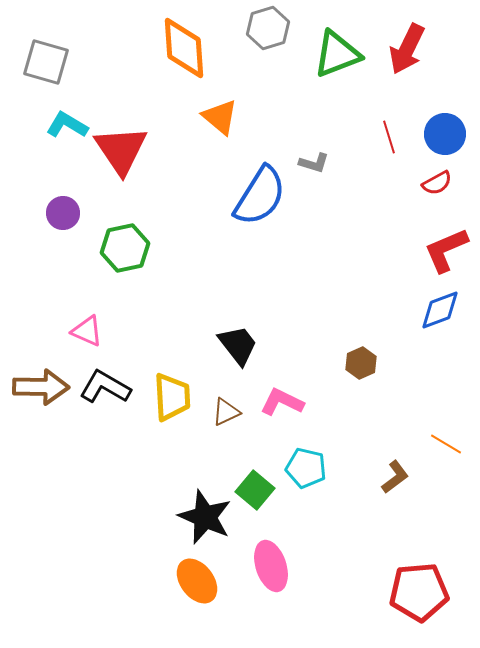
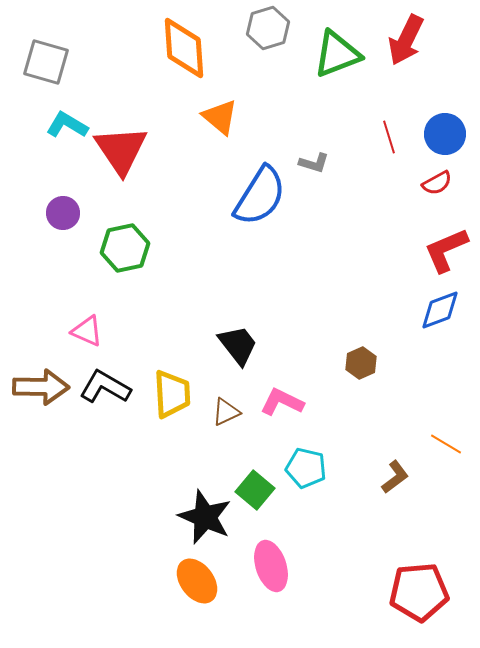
red arrow: moved 1 px left, 9 px up
yellow trapezoid: moved 3 px up
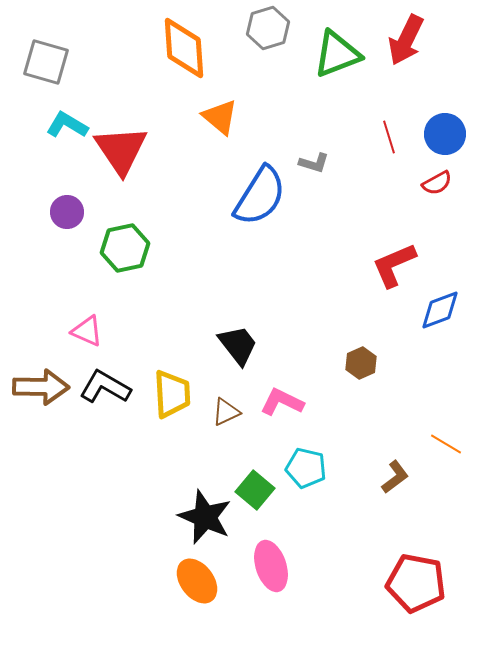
purple circle: moved 4 px right, 1 px up
red L-shape: moved 52 px left, 15 px down
red pentagon: moved 3 px left, 9 px up; rotated 16 degrees clockwise
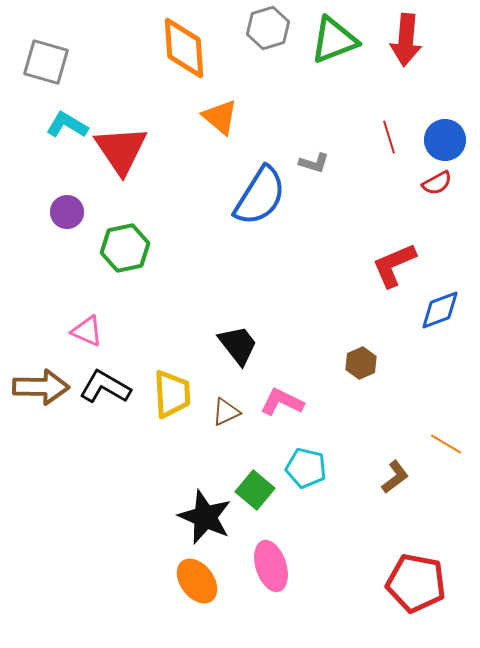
red arrow: rotated 21 degrees counterclockwise
green triangle: moved 3 px left, 14 px up
blue circle: moved 6 px down
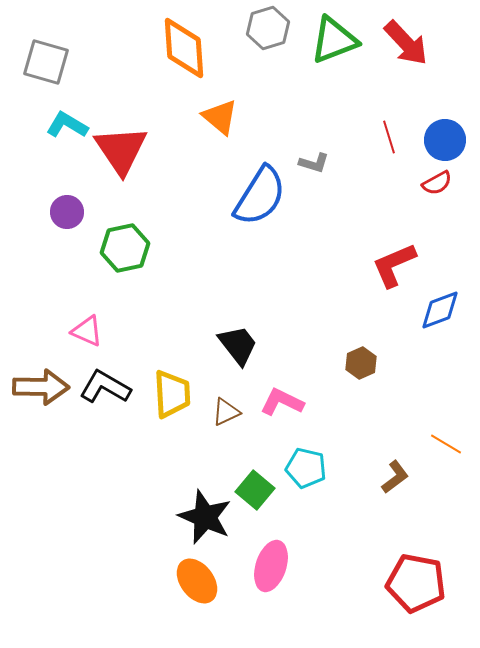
red arrow: moved 3 px down; rotated 48 degrees counterclockwise
pink ellipse: rotated 36 degrees clockwise
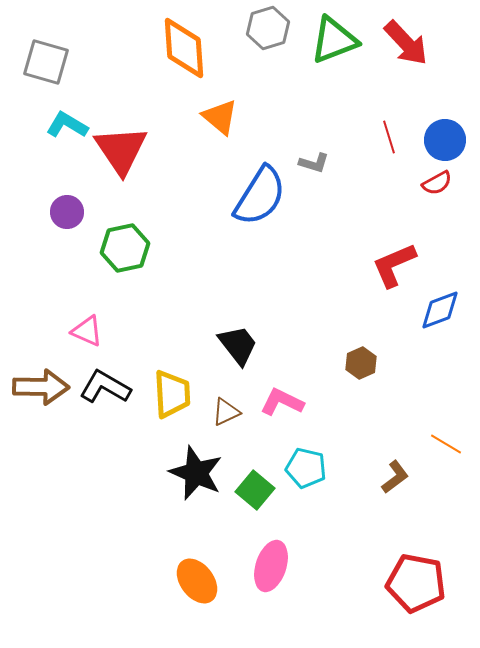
black star: moved 9 px left, 44 px up
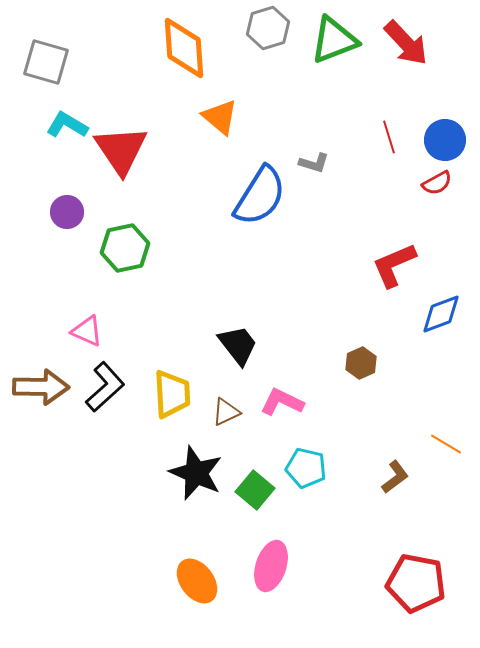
blue diamond: moved 1 px right, 4 px down
black L-shape: rotated 108 degrees clockwise
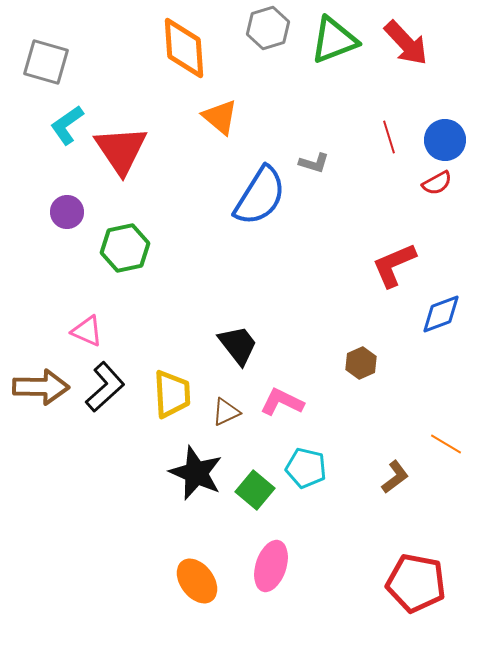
cyan L-shape: rotated 66 degrees counterclockwise
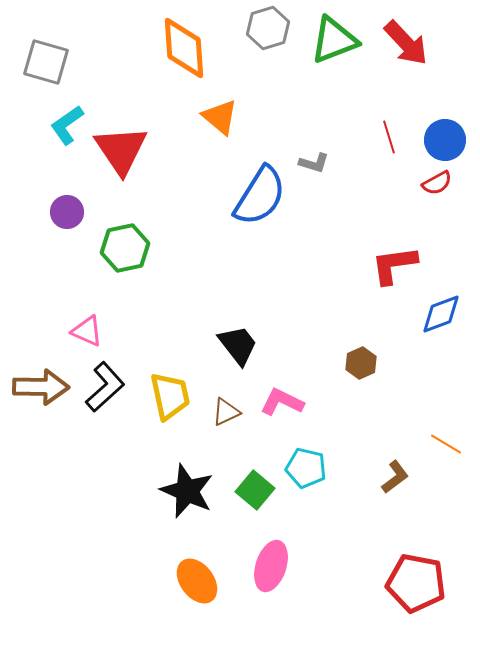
red L-shape: rotated 15 degrees clockwise
yellow trapezoid: moved 2 px left, 2 px down; rotated 9 degrees counterclockwise
black star: moved 9 px left, 18 px down
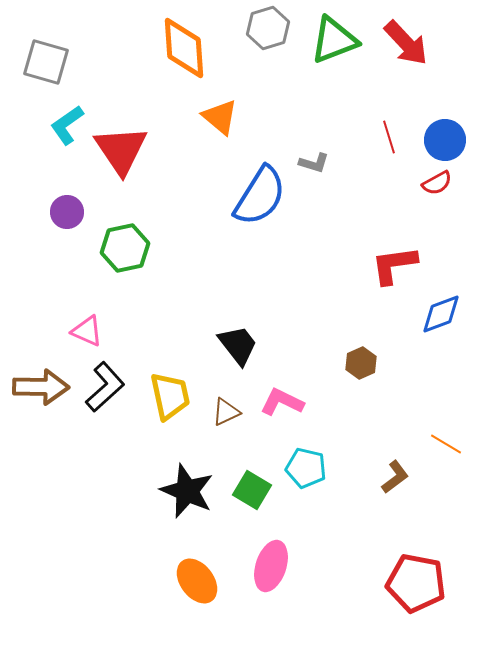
green square: moved 3 px left; rotated 9 degrees counterclockwise
